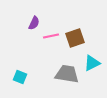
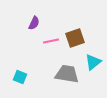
pink line: moved 5 px down
cyan triangle: moved 1 px right, 1 px up; rotated 12 degrees counterclockwise
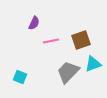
brown square: moved 6 px right, 2 px down
cyan triangle: moved 2 px down; rotated 18 degrees clockwise
gray trapezoid: moved 1 px right, 2 px up; rotated 55 degrees counterclockwise
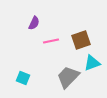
cyan triangle: moved 1 px left, 1 px up
gray trapezoid: moved 5 px down
cyan square: moved 3 px right, 1 px down
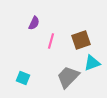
pink line: rotated 63 degrees counterclockwise
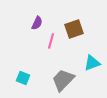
purple semicircle: moved 3 px right
brown square: moved 7 px left, 11 px up
gray trapezoid: moved 5 px left, 3 px down
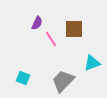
brown square: rotated 18 degrees clockwise
pink line: moved 2 px up; rotated 49 degrees counterclockwise
gray trapezoid: moved 1 px down
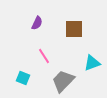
pink line: moved 7 px left, 17 px down
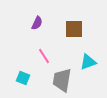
cyan triangle: moved 4 px left, 1 px up
gray trapezoid: moved 1 px left, 1 px up; rotated 35 degrees counterclockwise
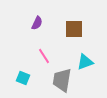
cyan triangle: moved 3 px left
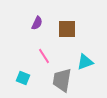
brown square: moved 7 px left
